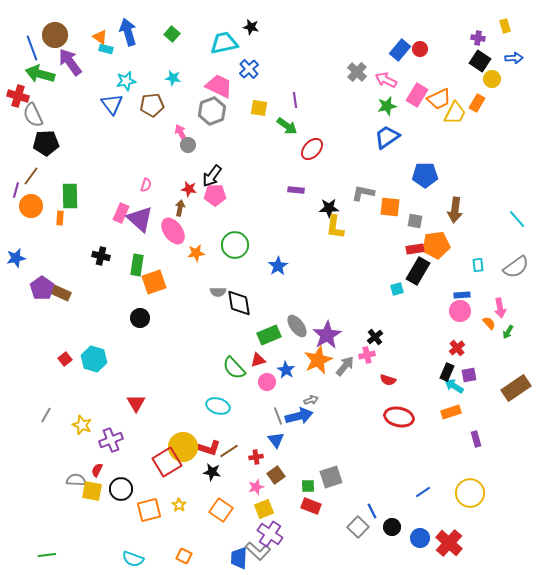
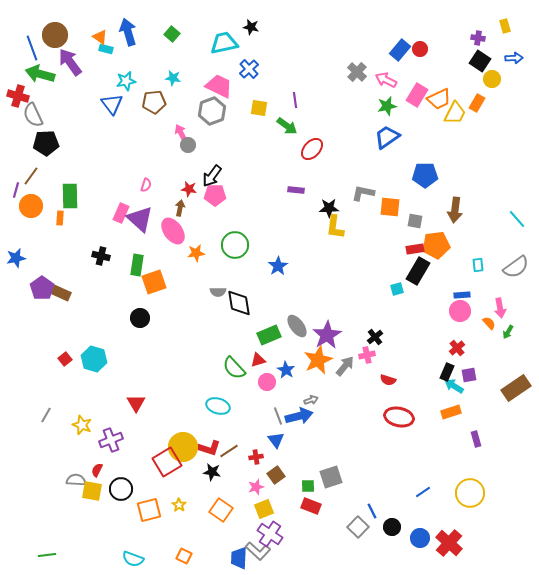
brown pentagon at (152, 105): moved 2 px right, 3 px up
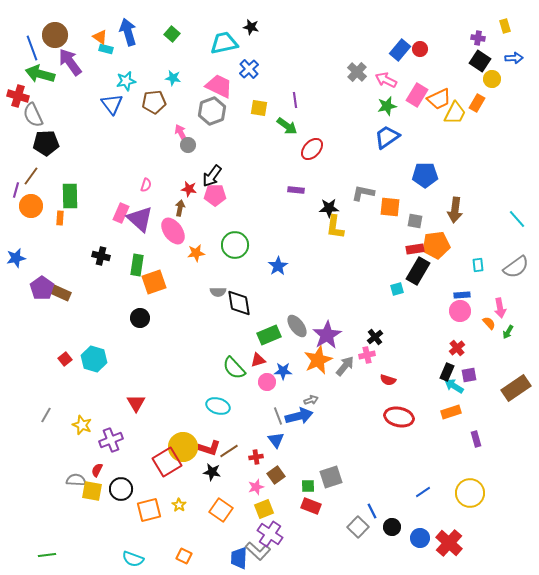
blue star at (286, 370): moved 3 px left, 1 px down; rotated 30 degrees counterclockwise
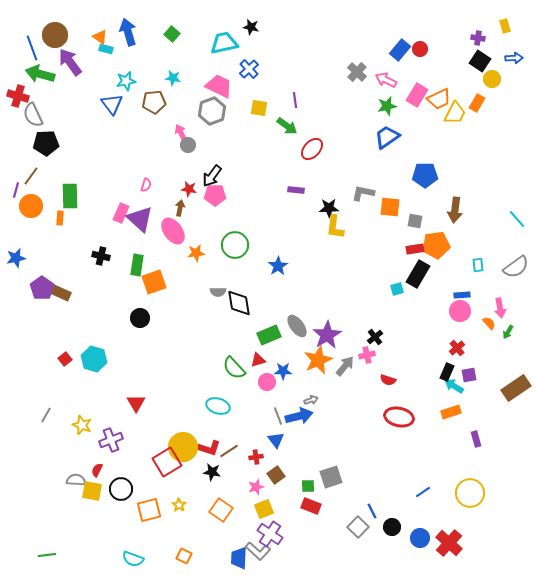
black rectangle at (418, 271): moved 3 px down
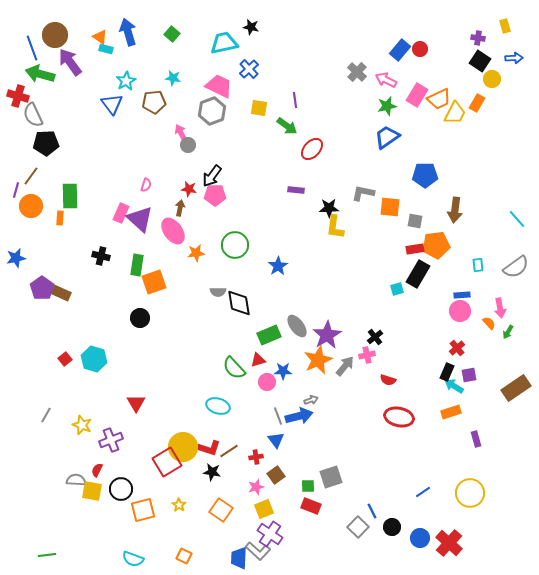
cyan star at (126, 81): rotated 18 degrees counterclockwise
orange square at (149, 510): moved 6 px left
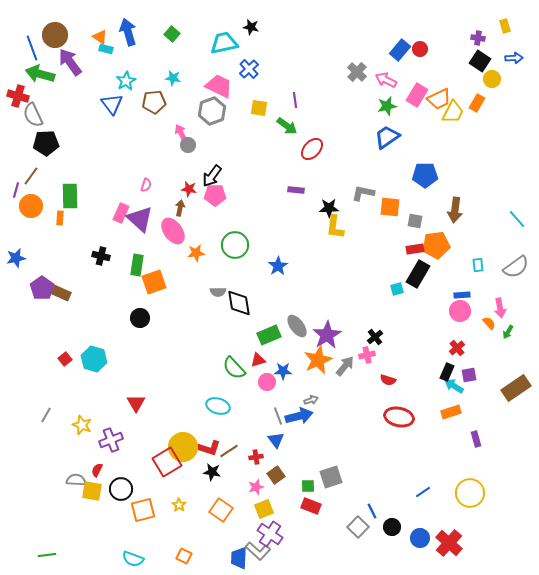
yellow trapezoid at (455, 113): moved 2 px left, 1 px up
